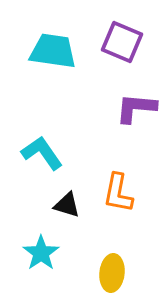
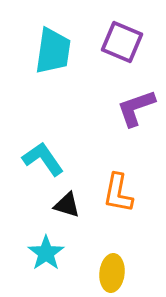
cyan trapezoid: rotated 90 degrees clockwise
purple L-shape: rotated 24 degrees counterclockwise
cyan L-shape: moved 1 px right, 6 px down
cyan star: moved 5 px right
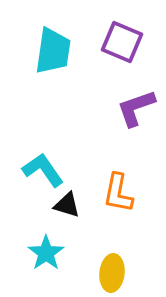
cyan L-shape: moved 11 px down
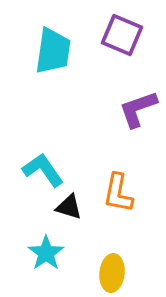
purple square: moved 7 px up
purple L-shape: moved 2 px right, 1 px down
black triangle: moved 2 px right, 2 px down
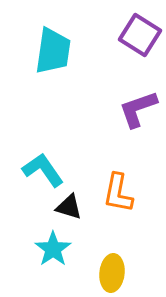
purple square: moved 18 px right; rotated 9 degrees clockwise
cyan star: moved 7 px right, 4 px up
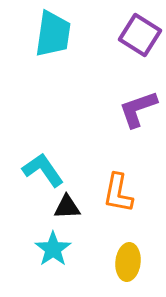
cyan trapezoid: moved 17 px up
black triangle: moved 2 px left; rotated 20 degrees counterclockwise
yellow ellipse: moved 16 px right, 11 px up
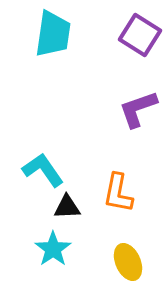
yellow ellipse: rotated 30 degrees counterclockwise
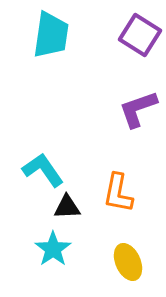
cyan trapezoid: moved 2 px left, 1 px down
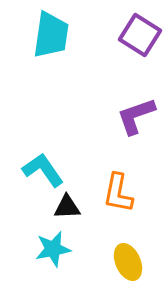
purple L-shape: moved 2 px left, 7 px down
cyan star: rotated 24 degrees clockwise
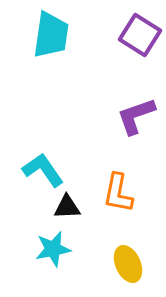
yellow ellipse: moved 2 px down
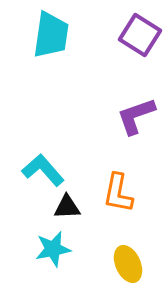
cyan L-shape: rotated 6 degrees counterclockwise
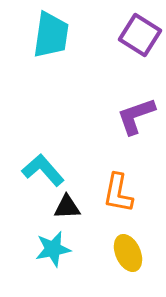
yellow ellipse: moved 11 px up
